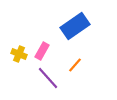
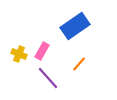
orange line: moved 4 px right, 1 px up
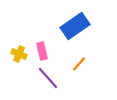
pink rectangle: rotated 42 degrees counterclockwise
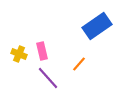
blue rectangle: moved 22 px right
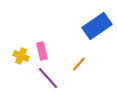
yellow cross: moved 2 px right, 2 px down
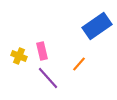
yellow cross: moved 2 px left
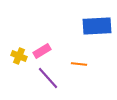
blue rectangle: rotated 32 degrees clockwise
pink rectangle: rotated 72 degrees clockwise
orange line: rotated 56 degrees clockwise
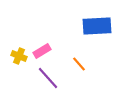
orange line: rotated 42 degrees clockwise
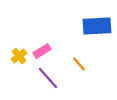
yellow cross: rotated 28 degrees clockwise
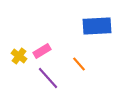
yellow cross: rotated 14 degrees counterclockwise
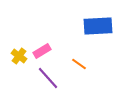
blue rectangle: moved 1 px right
orange line: rotated 14 degrees counterclockwise
